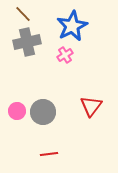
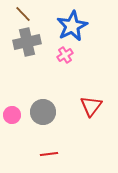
pink circle: moved 5 px left, 4 px down
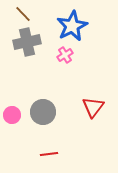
red triangle: moved 2 px right, 1 px down
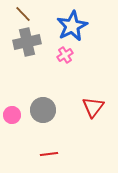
gray circle: moved 2 px up
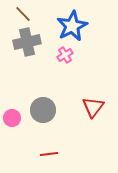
pink circle: moved 3 px down
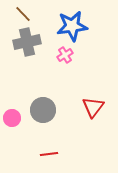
blue star: rotated 20 degrees clockwise
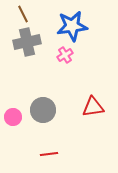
brown line: rotated 18 degrees clockwise
red triangle: rotated 45 degrees clockwise
pink circle: moved 1 px right, 1 px up
